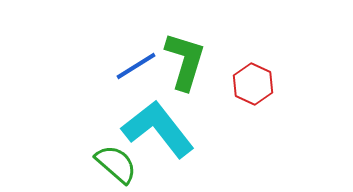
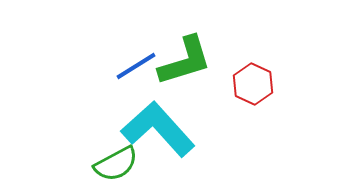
green L-shape: rotated 56 degrees clockwise
cyan L-shape: rotated 4 degrees counterclockwise
green semicircle: rotated 111 degrees clockwise
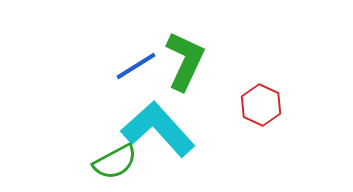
green L-shape: rotated 48 degrees counterclockwise
red hexagon: moved 8 px right, 21 px down
green semicircle: moved 1 px left, 2 px up
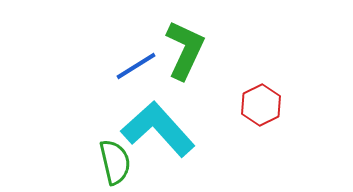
green L-shape: moved 11 px up
red hexagon: rotated 9 degrees clockwise
green semicircle: rotated 75 degrees counterclockwise
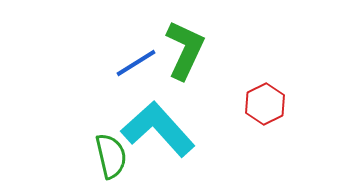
blue line: moved 3 px up
red hexagon: moved 4 px right, 1 px up
green semicircle: moved 4 px left, 6 px up
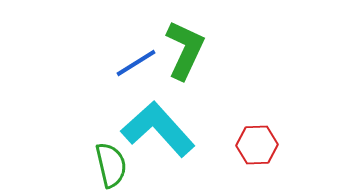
red hexagon: moved 8 px left, 41 px down; rotated 24 degrees clockwise
green semicircle: moved 9 px down
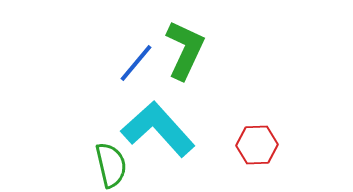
blue line: rotated 18 degrees counterclockwise
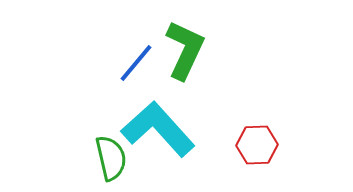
green semicircle: moved 7 px up
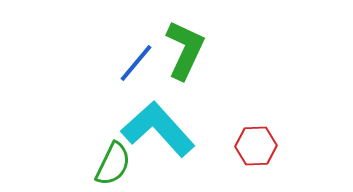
red hexagon: moved 1 px left, 1 px down
green semicircle: moved 2 px right, 6 px down; rotated 39 degrees clockwise
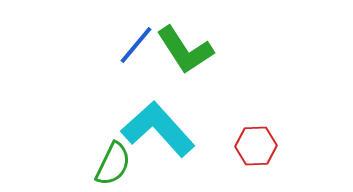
green L-shape: rotated 122 degrees clockwise
blue line: moved 18 px up
